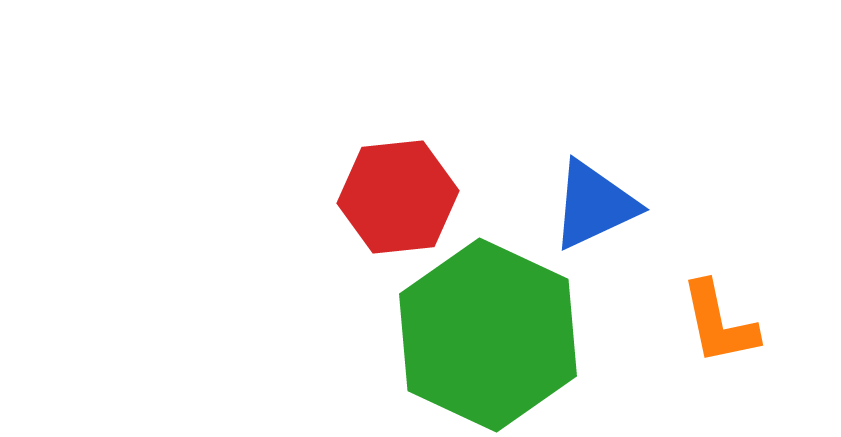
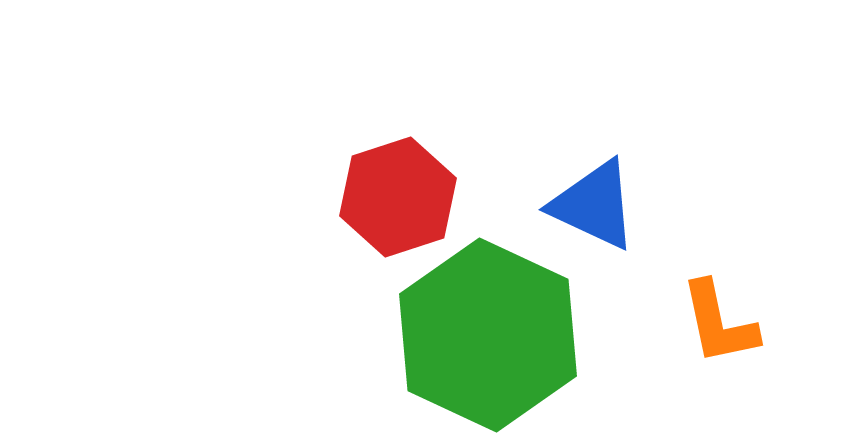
red hexagon: rotated 12 degrees counterclockwise
blue triangle: rotated 50 degrees clockwise
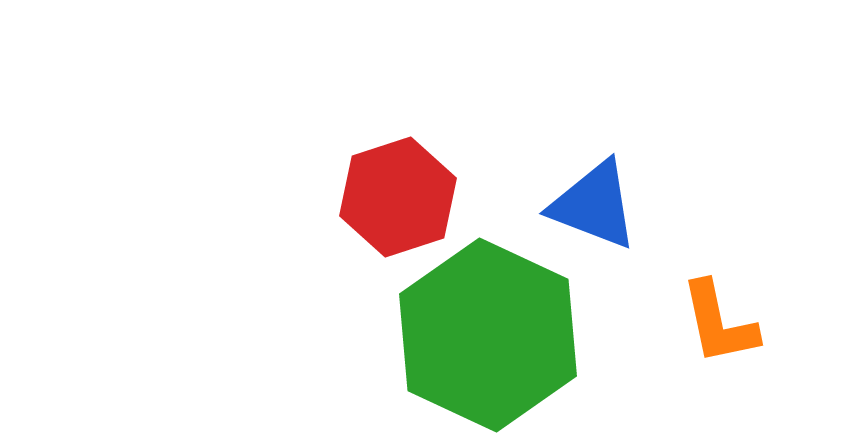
blue triangle: rotated 4 degrees counterclockwise
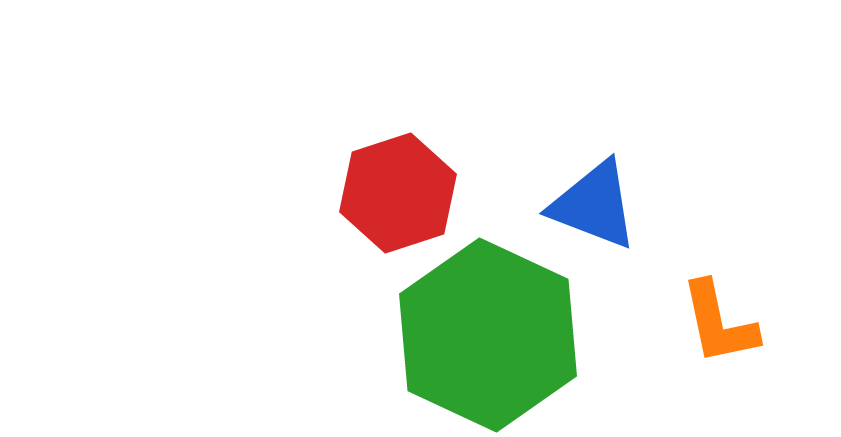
red hexagon: moved 4 px up
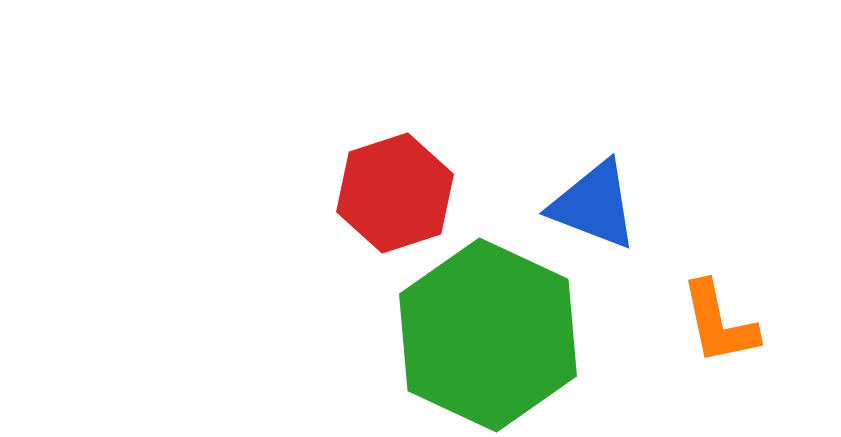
red hexagon: moved 3 px left
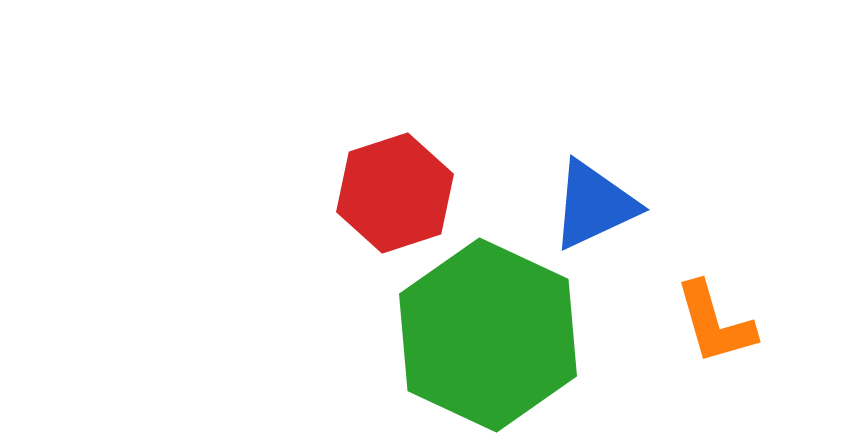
blue triangle: rotated 46 degrees counterclockwise
orange L-shape: moved 4 px left; rotated 4 degrees counterclockwise
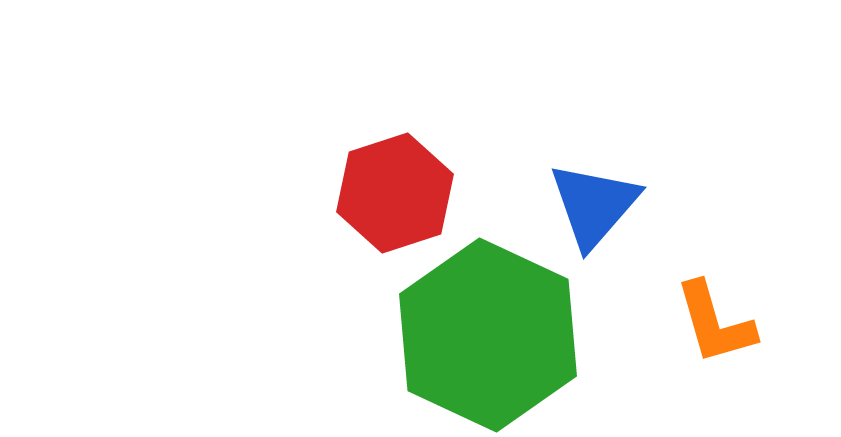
blue triangle: rotated 24 degrees counterclockwise
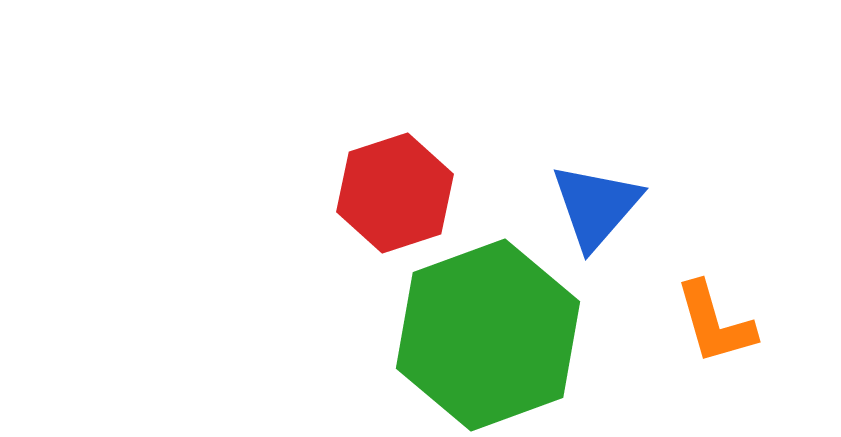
blue triangle: moved 2 px right, 1 px down
green hexagon: rotated 15 degrees clockwise
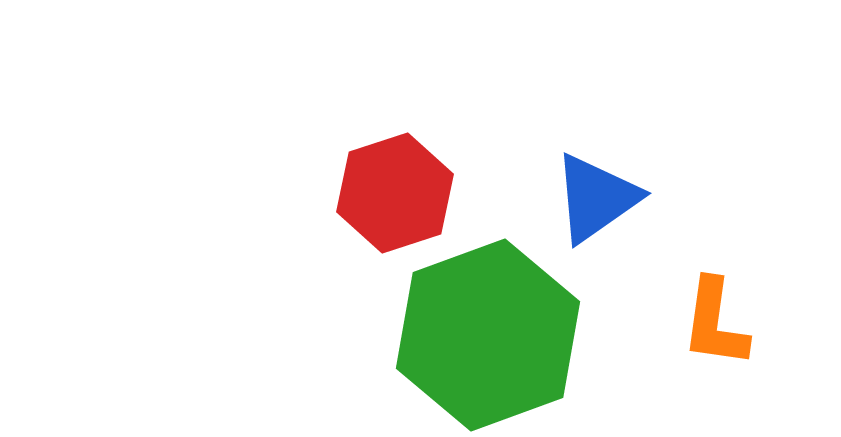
blue triangle: moved 8 px up; rotated 14 degrees clockwise
orange L-shape: rotated 24 degrees clockwise
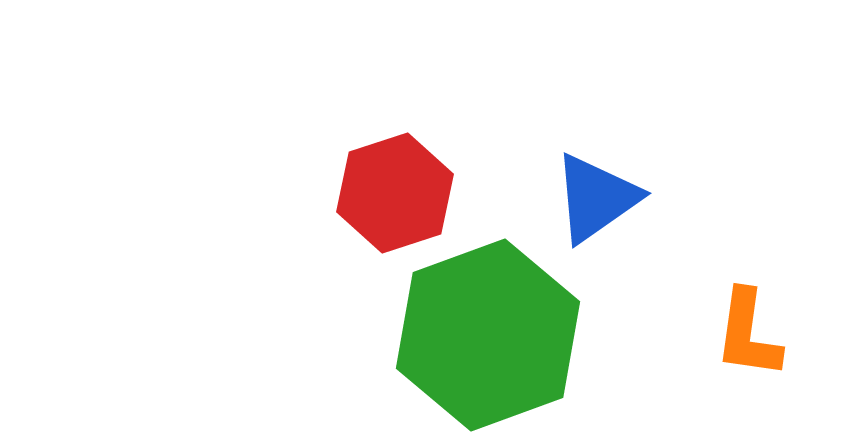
orange L-shape: moved 33 px right, 11 px down
